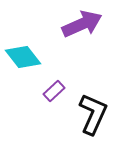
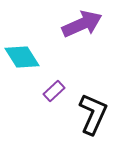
cyan diamond: moved 1 px left; rotated 6 degrees clockwise
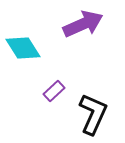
purple arrow: moved 1 px right
cyan diamond: moved 1 px right, 9 px up
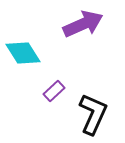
cyan diamond: moved 5 px down
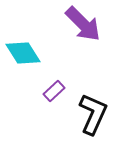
purple arrow: rotated 69 degrees clockwise
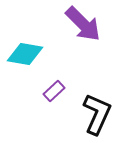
cyan diamond: moved 2 px right, 1 px down; rotated 48 degrees counterclockwise
black L-shape: moved 4 px right
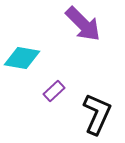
cyan diamond: moved 3 px left, 4 px down
